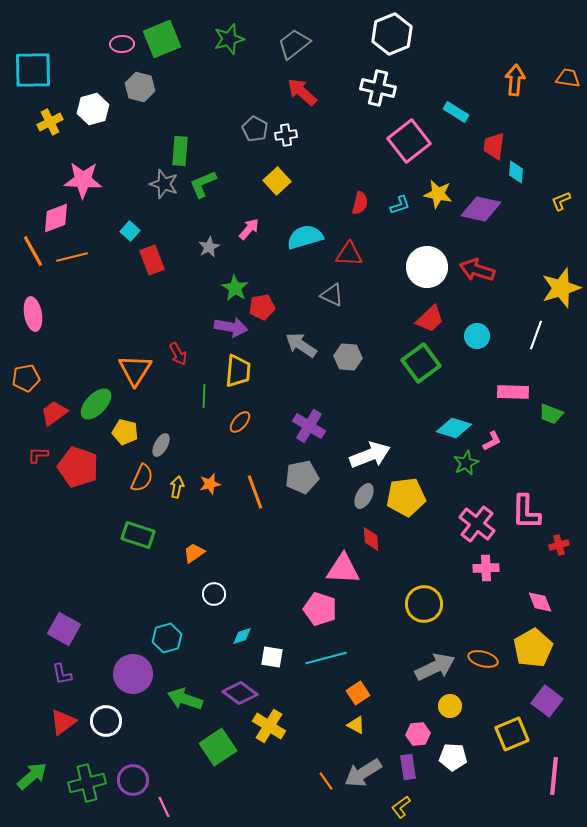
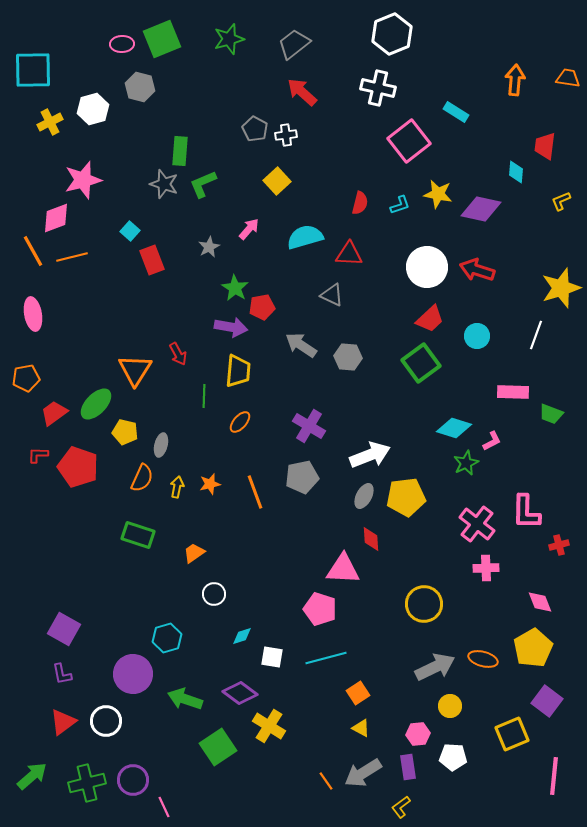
red trapezoid at (494, 146): moved 51 px right
pink star at (83, 180): rotated 18 degrees counterclockwise
gray ellipse at (161, 445): rotated 15 degrees counterclockwise
yellow triangle at (356, 725): moved 5 px right, 3 px down
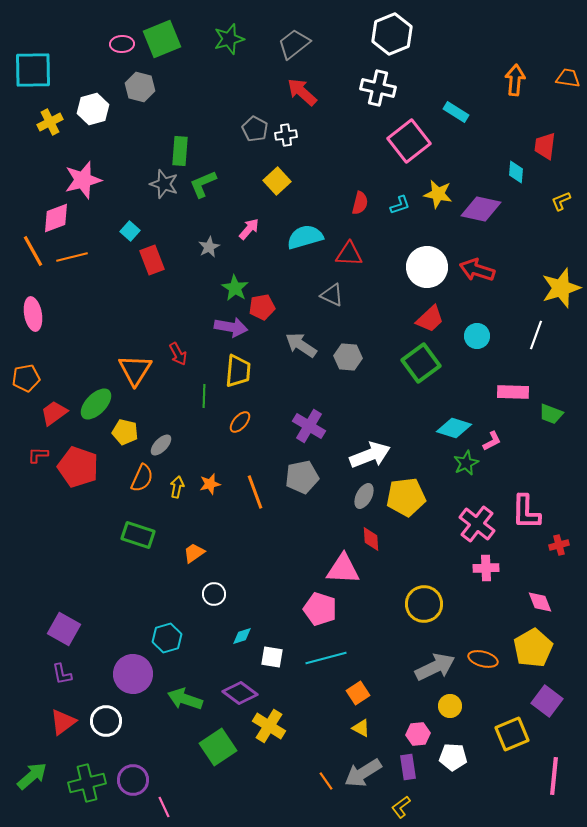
gray ellipse at (161, 445): rotated 30 degrees clockwise
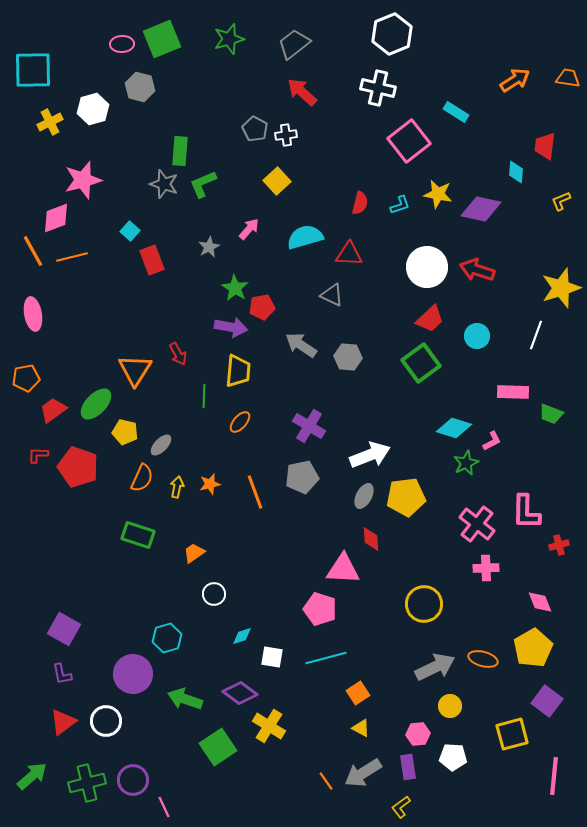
orange arrow at (515, 80): rotated 52 degrees clockwise
red trapezoid at (54, 413): moved 1 px left, 3 px up
yellow square at (512, 734): rotated 8 degrees clockwise
